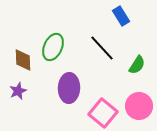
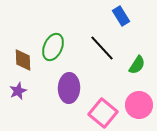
pink circle: moved 1 px up
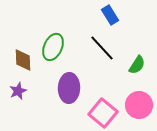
blue rectangle: moved 11 px left, 1 px up
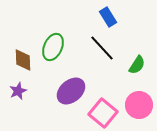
blue rectangle: moved 2 px left, 2 px down
purple ellipse: moved 2 px right, 3 px down; rotated 48 degrees clockwise
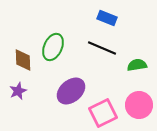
blue rectangle: moved 1 px left, 1 px down; rotated 36 degrees counterclockwise
black line: rotated 24 degrees counterclockwise
green semicircle: rotated 132 degrees counterclockwise
pink square: rotated 24 degrees clockwise
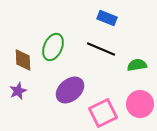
black line: moved 1 px left, 1 px down
purple ellipse: moved 1 px left, 1 px up
pink circle: moved 1 px right, 1 px up
